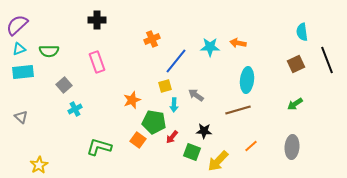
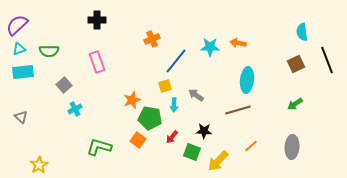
green pentagon: moved 4 px left, 4 px up
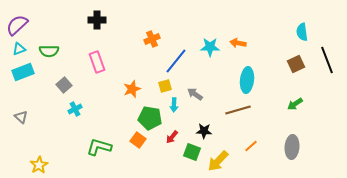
cyan rectangle: rotated 15 degrees counterclockwise
gray arrow: moved 1 px left, 1 px up
orange star: moved 11 px up
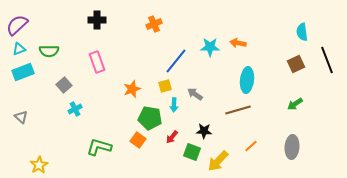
orange cross: moved 2 px right, 15 px up
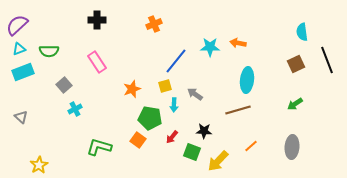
pink rectangle: rotated 15 degrees counterclockwise
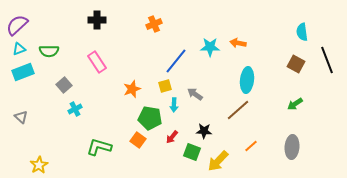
brown square: rotated 36 degrees counterclockwise
brown line: rotated 25 degrees counterclockwise
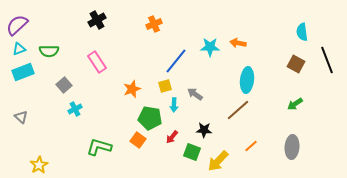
black cross: rotated 30 degrees counterclockwise
black star: moved 1 px up
